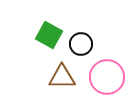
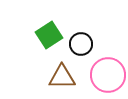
green square: rotated 28 degrees clockwise
pink circle: moved 1 px right, 2 px up
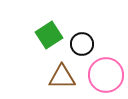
black circle: moved 1 px right
pink circle: moved 2 px left
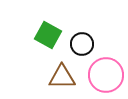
green square: moved 1 px left; rotated 28 degrees counterclockwise
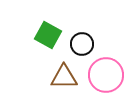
brown triangle: moved 2 px right
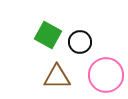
black circle: moved 2 px left, 2 px up
brown triangle: moved 7 px left
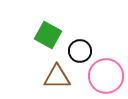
black circle: moved 9 px down
pink circle: moved 1 px down
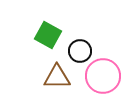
pink circle: moved 3 px left
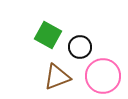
black circle: moved 4 px up
brown triangle: rotated 20 degrees counterclockwise
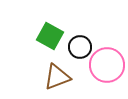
green square: moved 2 px right, 1 px down
pink circle: moved 4 px right, 11 px up
